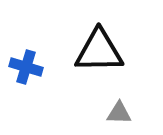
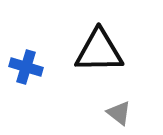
gray triangle: rotated 36 degrees clockwise
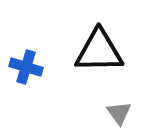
gray triangle: rotated 16 degrees clockwise
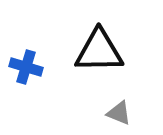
gray triangle: rotated 32 degrees counterclockwise
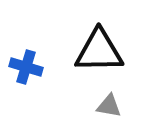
gray triangle: moved 10 px left, 7 px up; rotated 12 degrees counterclockwise
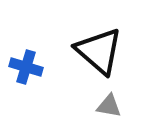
black triangle: rotated 42 degrees clockwise
